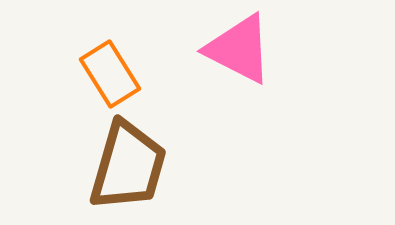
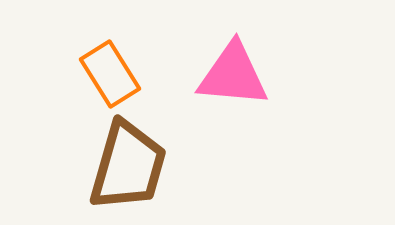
pink triangle: moved 6 px left, 26 px down; rotated 22 degrees counterclockwise
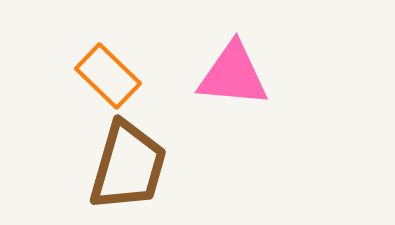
orange rectangle: moved 2 px left, 2 px down; rotated 14 degrees counterclockwise
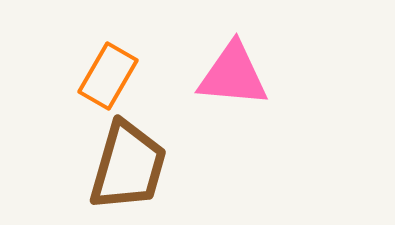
orange rectangle: rotated 76 degrees clockwise
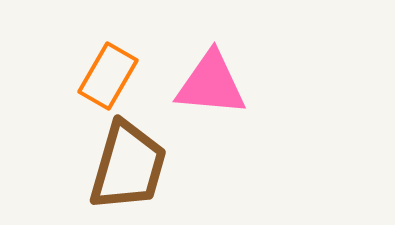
pink triangle: moved 22 px left, 9 px down
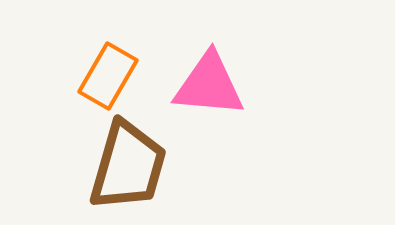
pink triangle: moved 2 px left, 1 px down
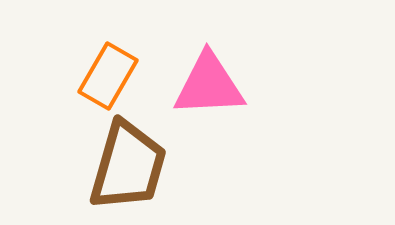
pink triangle: rotated 8 degrees counterclockwise
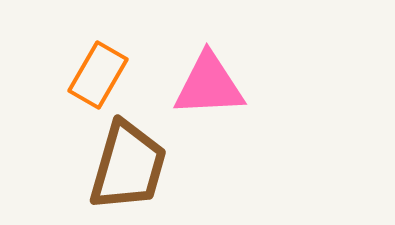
orange rectangle: moved 10 px left, 1 px up
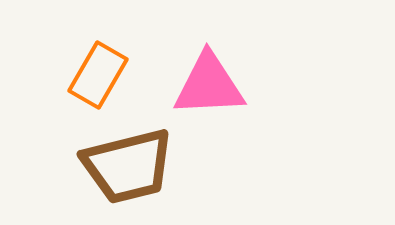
brown trapezoid: rotated 60 degrees clockwise
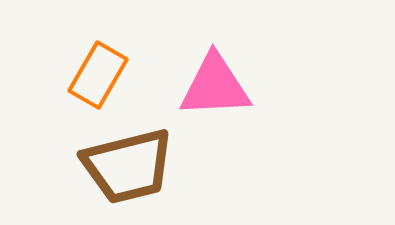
pink triangle: moved 6 px right, 1 px down
